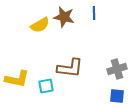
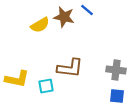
blue line: moved 7 px left, 3 px up; rotated 48 degrees counterclockwise
gray cross: moved 1 px left, 1 px down; rotated 24 degrees clockwise
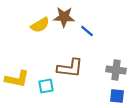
blue line: moved 21 px down
brown star: rotated 10 degrees counterclockwise
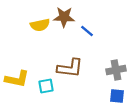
yellow semicircle: rotated 18 degrees clockwise
gray cross: rotated 18 degrees counterclockwise
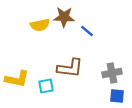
gray cross: moved 4 px left, 3 px down
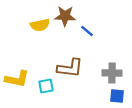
brown star: moved 1 px right, 1 px up
gray cross: rotated 12 degrees clockwise
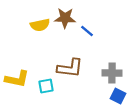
brown star: moved 2 px down
blue square: moved 1 px right; rotated 21 degrees clockwise
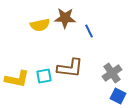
blue line: moved 2 px right; rotated 24 degrees clockwise
gray cross: rotated 36 degrees counterclockwise
cyan square: moved 2 px left, 10 px up
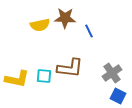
cyan square: rotated 14 degrees clockwise
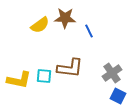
yellow semicircle: rotated 24 degrees counterclockwise
yellow L-shape: moved 2 px right, 1 px down
